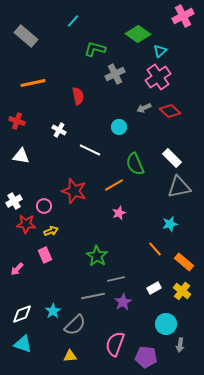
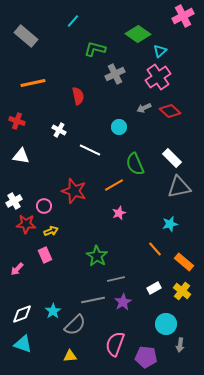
gray line at (93, 296): moved 4 px down
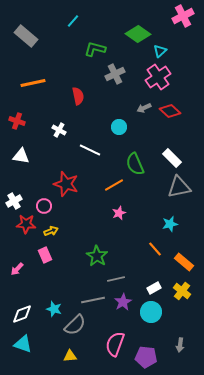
red star at (74, 191): moved 8 px left, 7 px up
cyan star at (53, 311): moved 1 px right, 2 px up; rotated 21 degrees counterclockwise
cyan circle at (166, 324): moved 15 px left, 12 px up
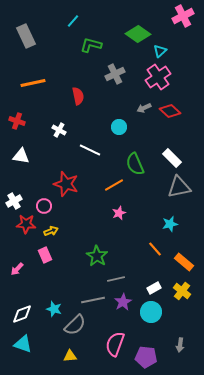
gray rectangle at (26, 36): rotated 25 degrees clockwise
green L-shape at (95, 49): moved 4 px left, 4 px up
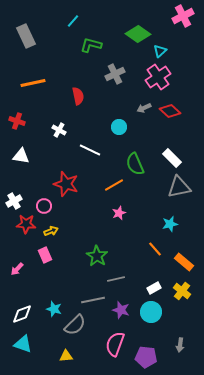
purple star at (123, 302): moved 2 px left, 8 px down; rotated 24 degrees counterclockwise
yellow triangle at (70, 356): moved 4 px left
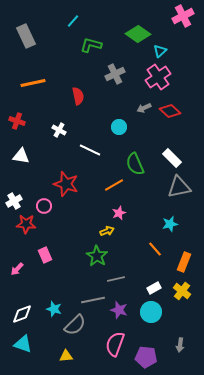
yellow arrow at (51, 231): moved 56 px right
orange rectangle at (184, 262): rotated 72 degrees clockwise
purple star at (121, 310): moved 2 px left
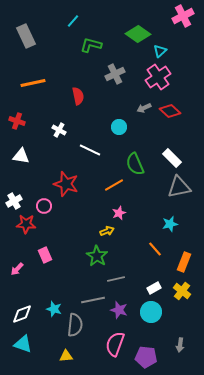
gray semicircle at (75, 325): rotated 40 degrees counterclockwise
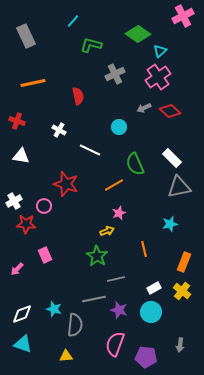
orange line at (155, 249): moved 11 px left; rotated 28 degrees clockwise
gray line at (93, 300): moved 1 px right, 1 px up
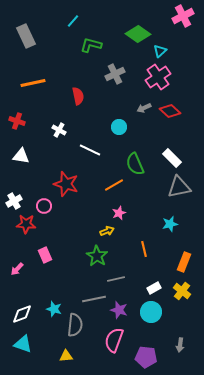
pink semicircle at (115, 344): moved 1 px left, 4 px up
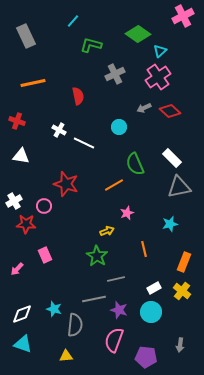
white line at (90, 150): moved 6 px left, 7 px up
pink star at (119, 213): moved 8 px right
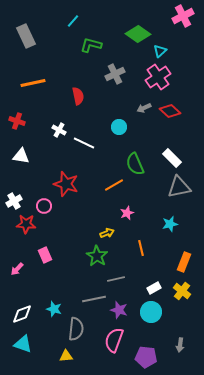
yellow arrow at (107, 231): moved 2 px down
orange line at (144, 249): moved 3 px left, 1 px up
gray semicircle at (75, 325): moved 1 px right, 4 px down
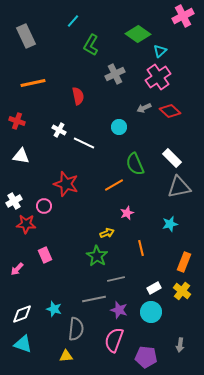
green L-shape at (91, 45): rotated 75 degrees counterclockwise
